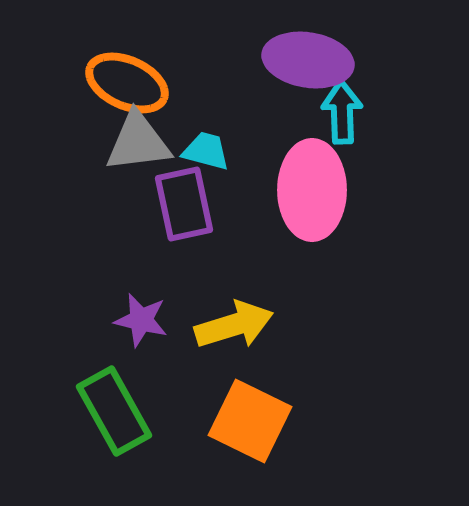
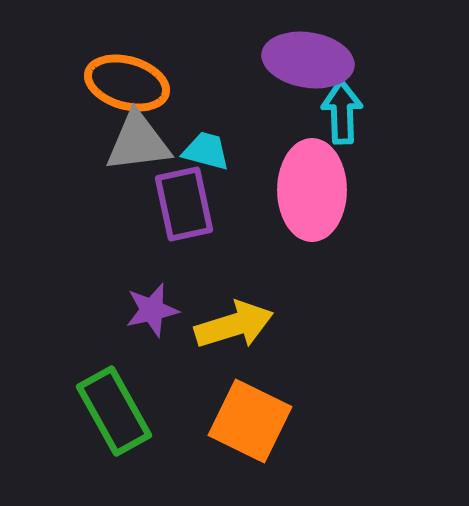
orange ellipse: rotated 8 degrees counterclockwise
purple star: moved 11 px right, 10 px up; rotated 26 degrees counterclockwise
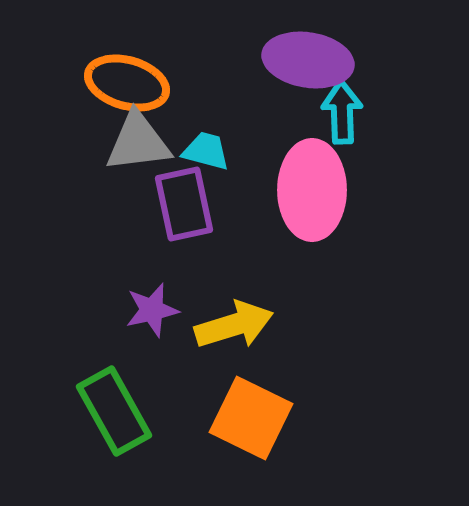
orange square: moved 1 px right, 3 px up
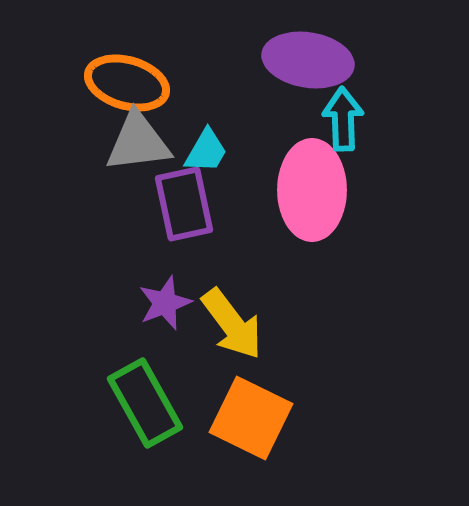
cyan arrow: moved 1 px right, 7 px down
cyan trapezoid: rotated 105 degrees clockwise
purple star: moved 13 px right, 7 px up; rotated 8 degrees counterclockwise
yellow arrow: moved 2 px left, 1 px up; rotated 70 degrees clockwise
green rectangle: moved 31 px right, 8 px up
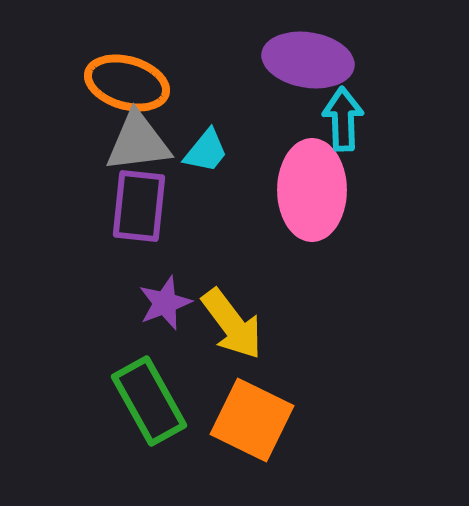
cyan trapezoid: rotated 9 degrees clockwise
purple rectangle: moved 45 px left, 2 px down; rotated 18 degrees clockwise
green rectangle: moved 4 px right, 2 px up
orange square: moved 1 px right, 2 px down
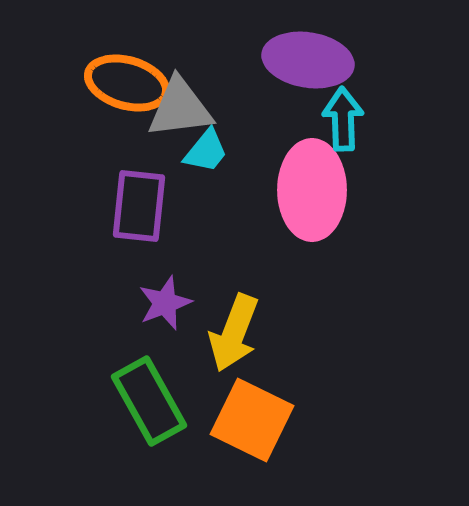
gray triangle: moved 42 px right, 34 px up
yellow arrow: moved 2 px right, 9 px down; rotated 58 degrees clockwise
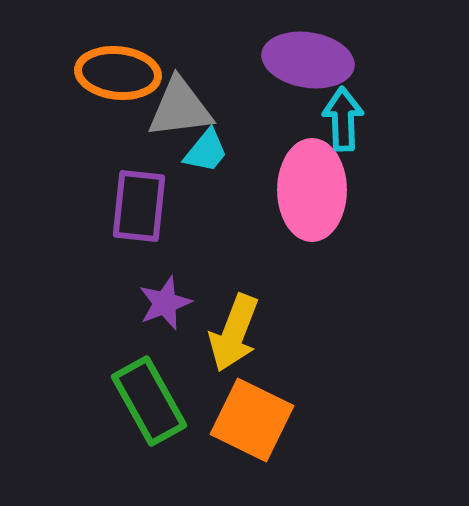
orange ellipse: moved 9 px left, 10 px up; rotated 10 degrees counterclockwise
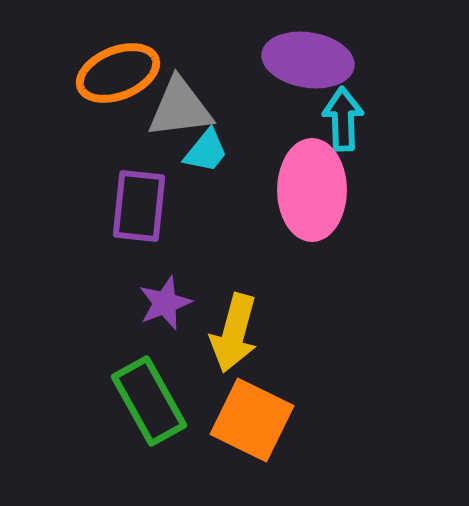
orange ellipse: rotated 28 degrees counterclockwise
yellow arrow: rotated 6 degrees counterclockwise
